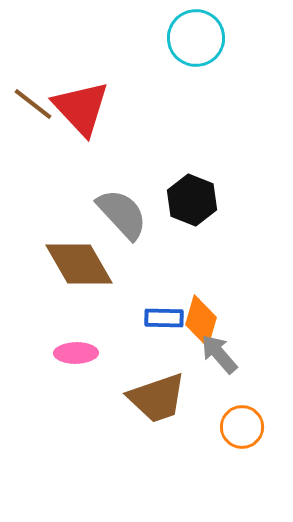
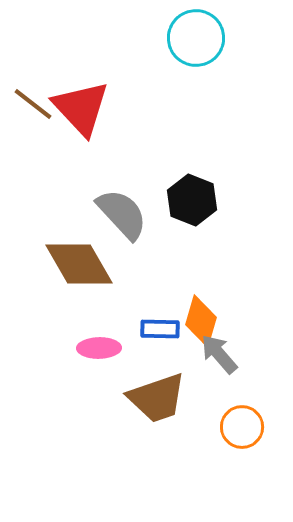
blue rectangle: moved 4 px left, 11 px down
pink ellipse: moved 23 px right, 5 px up
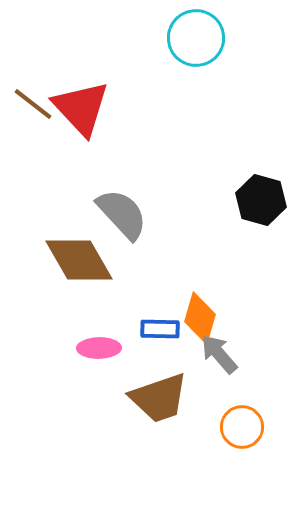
black hexagon: moved 69 px right; rotated 6 degrees counterclockwise
brown diamond: moved 4 px up
orange diamond: moved 1 px left, 3 px up
brown trapezoid: moved 2 px right
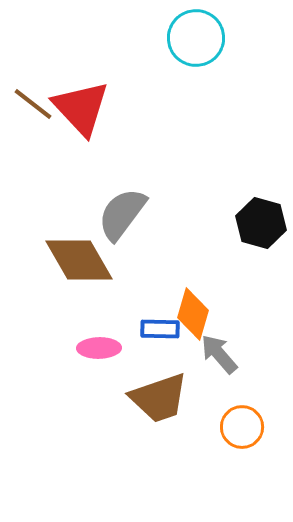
black hexagon: moved 23 px down
gray semicircle: rotated 100 degrees counterclockwise
orange diamond: moved 7 px left, 4 px up
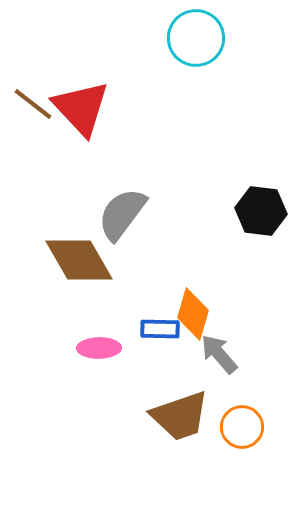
black hexagon: moved 12 px up; rotated 9 degrees counterclockwise
brown trapezoid: moved 21 px right, 18 px down
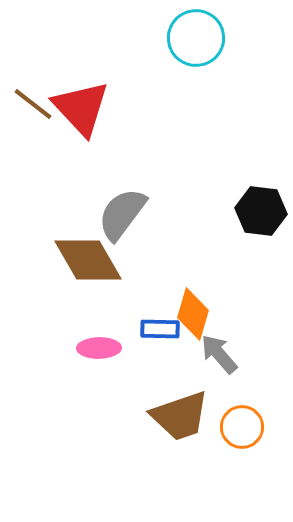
brown diamond: moved 9 px right
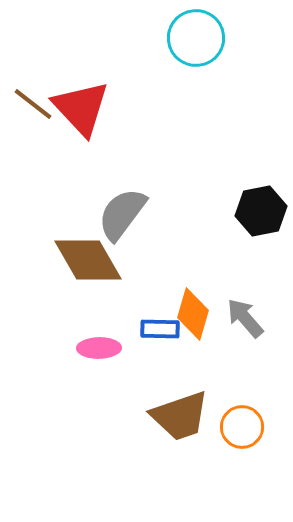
black hexagon: rotated 18 degrees counterclockwise
gray arrow: moved 26 px right, 36 px up
